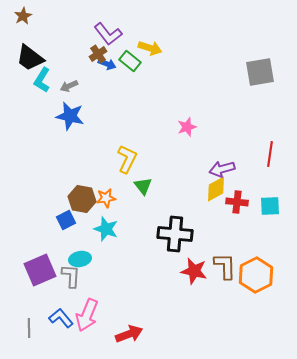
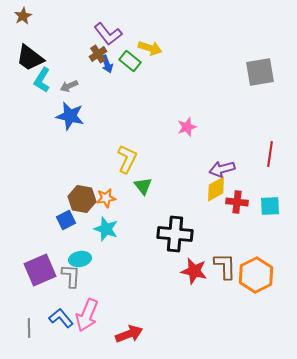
blue arrow: rotated 48 degrees clockwise
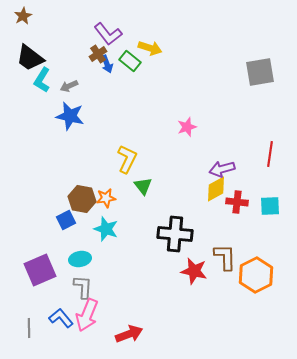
brown L-shape: moved 9 px up
gray L-shape: moved 12 px right, 11 px down
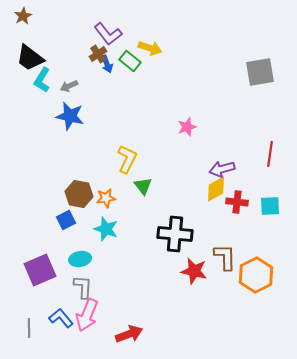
brown hexagon: moved 3 px left, 5 px up
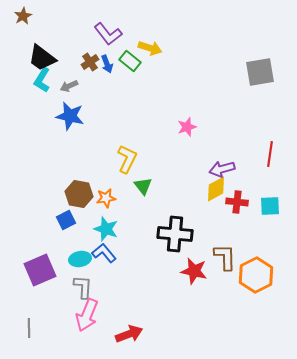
brown cross: moved 8 px left, 8 px down
black trapezoid: moved 12 px right
blue L-shape: moved 43 px right, 65 px up
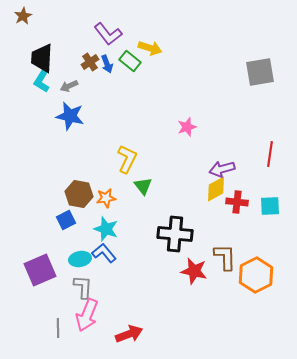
black trapezoid: rotated 56 degrees clockwise
gray line: moved 29 px right
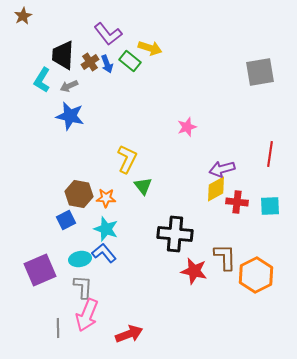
black trapezoid: moved 21 px right, 3 px up
orange star: rotated 12 degrees clockwise
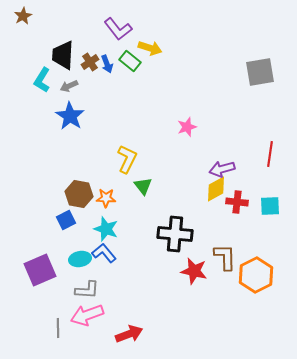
purple L-shape: moved 10 px right, 5 px up
blue star: rotated 20 degrees clockwise
gray L-shape: moved 4 px right, 3 px down; rotated 90 degrees clockwise
pink arrow: rotated 48 degrees clockwise
